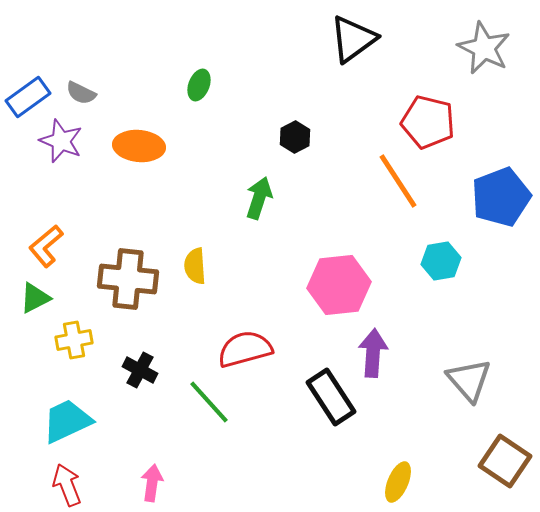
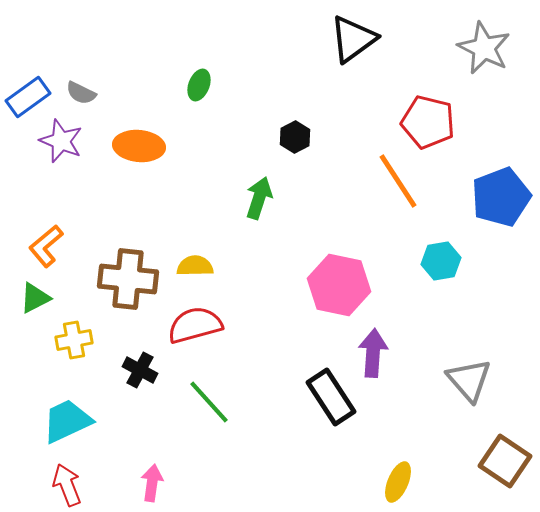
yellow semicircle: rotated 93 degrees clockwise
pink hexagon: rotated 18 degrees clockwise
red semicircle: moved 50 px left, 24 px up
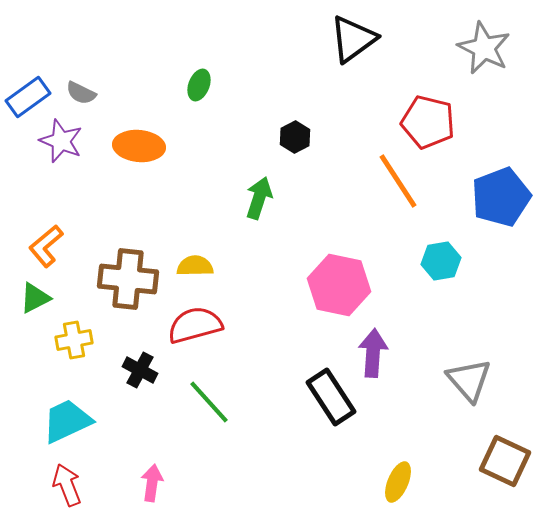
brown square: rotated 9 degrees counterclockwise
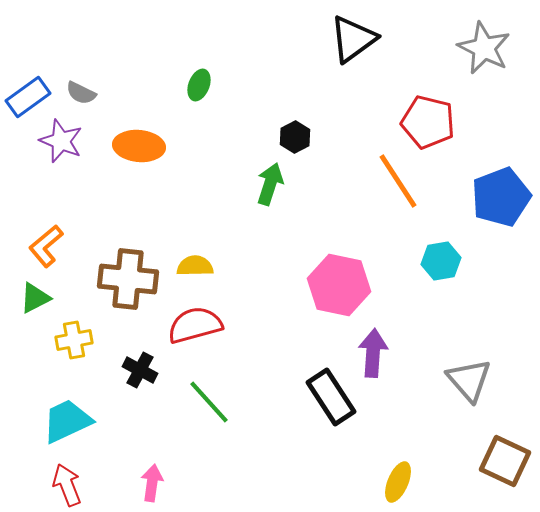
green arrow: moved 11 px right, 14 px up
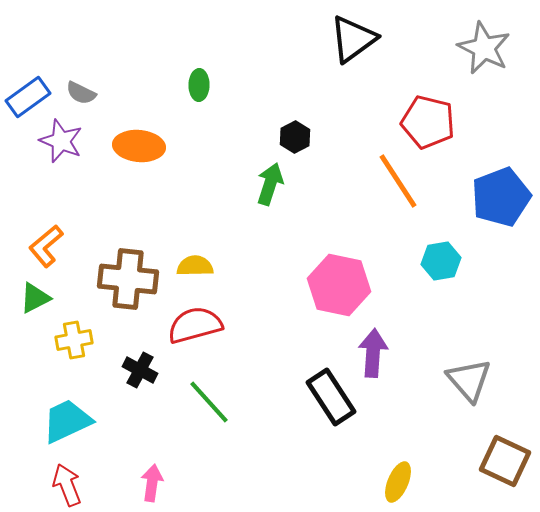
green ellipse: rotated 20 degrees counterclockwise
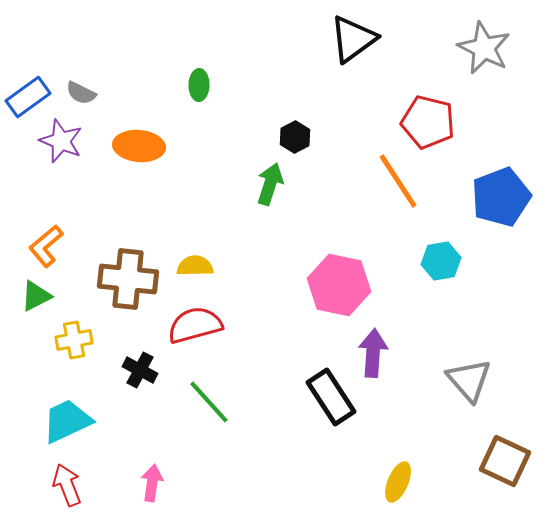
green triangle: moved 1 px right, 2 px up
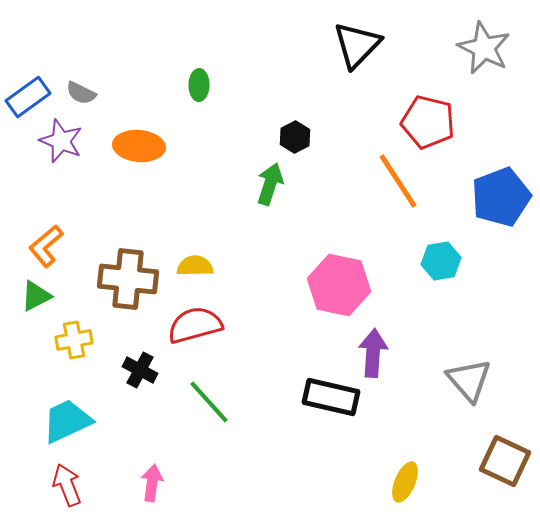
black triangle: moved 4 px right, 6 px down; rotated 10 degrees counterclockwise
black rectangle: rotated 44 degrees counterclockwise
yellow ellipse: moved 7 px right
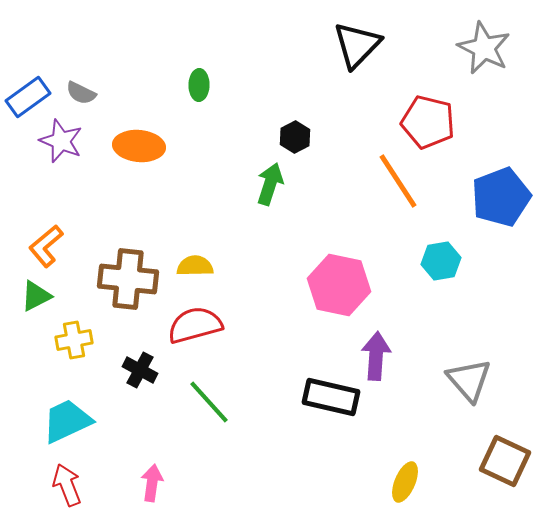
purple arrow: moved 3 px right, 3 px down
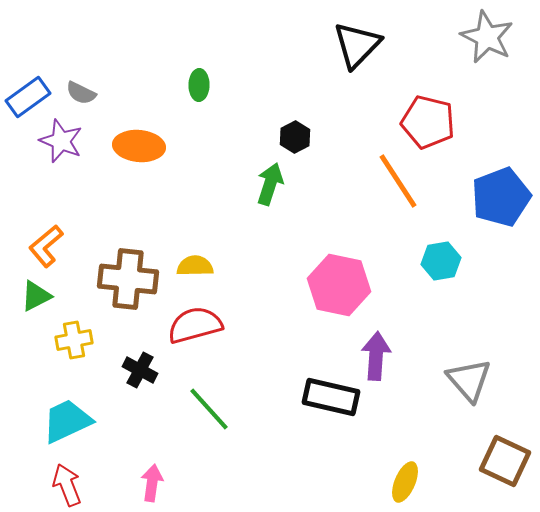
gray star: moved 3 px right, 11 px up
green line: moved 7 px down
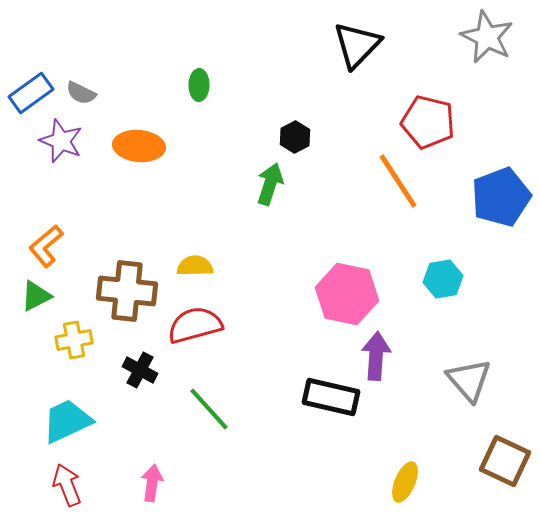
blue rectangle: moved 3 px right, 4 px up
cyan hexagon: moved 2 px right, 18 px down
brown cross: moved 1 px left, 12 px down
pink hexagon: moved 8 px right, 9 px down
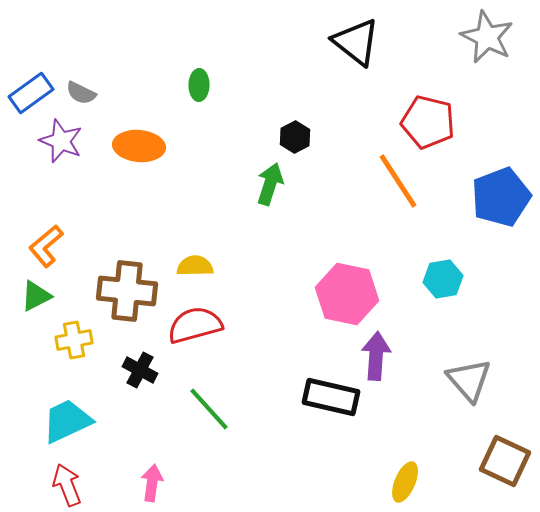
black triangle: moved 1 px left, 3 px up; rotated 36 degrees counterclockwise
